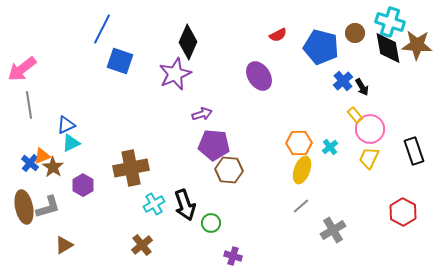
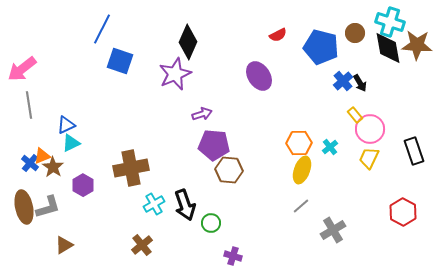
black arrow at (362, 87): moved 2 px left, 4 px up
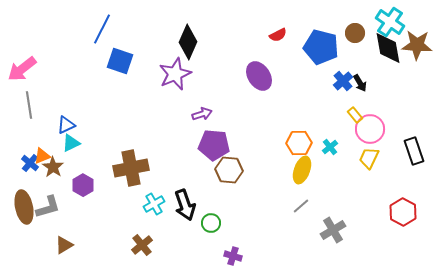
cyan cross at (390, 22): rotated 16 degrees clockwise
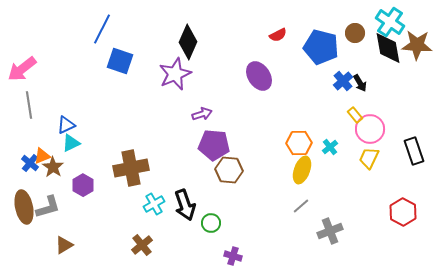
gray cross at (333, 230): moved 3 px left, 1 px down; rotated 10 degrees clockwise
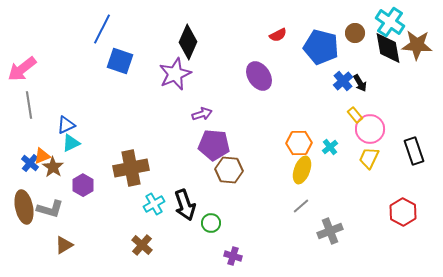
gray L-shape at (48, 207): moved 2 px right, 2 px down; rotated 32 degrees clockwise
brown cross at (142, 245): rotated 10 degrees counterclockwise
